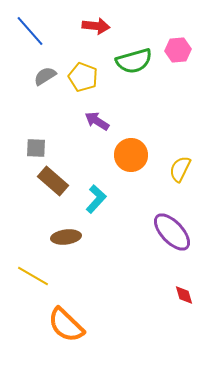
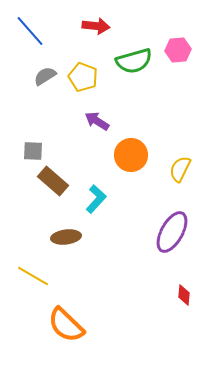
gray square: moved 3 px left, 3 px down
purple ellipse: rotated 72 degrees clockwise
red diamond: rotated 20 degrees clockwise
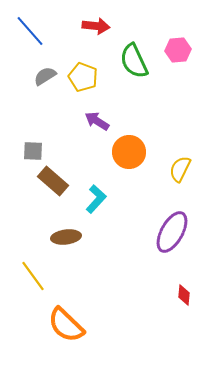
green semicircle: rotated 81 degrees clockwise
orange circle: moved 2 px left, 3 px up
yellow line: rotated 24 degrees clockwise
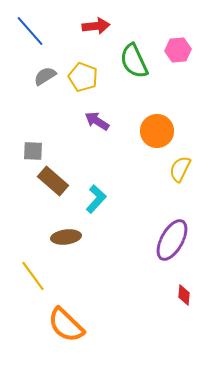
red arrow: rotated 12 degrees counterclockwise
orange circle: moved 28 px right, 21 px up
purple ellipse: moved 8 px down
